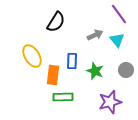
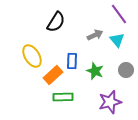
orange rectangle: rotated 42 degrees clockwise
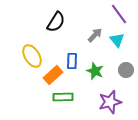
gray arrow: rotated 21 degrees counterclockwise
